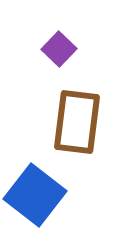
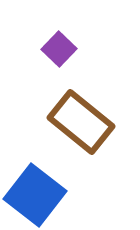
brown rectangle: moved 4 px right; rotated 58 degrees counterclockwise
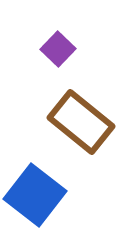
purple square: moved 1 px left
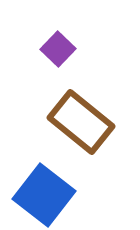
blue square: moved 9 px right
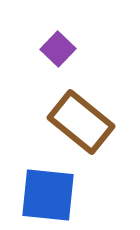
blue square: moved 4 px right; rotated 32 degrees counterclockwise
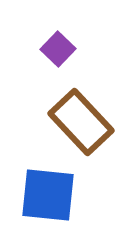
brown rectangle: rotated 8 degrees clockwise
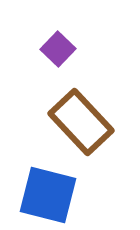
blue square: rotated 8 degrees clockwise
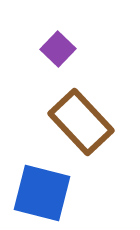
blue square: moved 6 px left, 2 px up
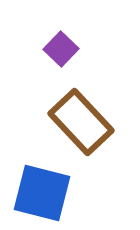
purple square: moved 3 px right
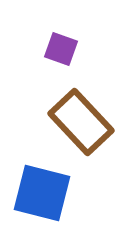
purple square: rotated 24 degrees counterclockwise
